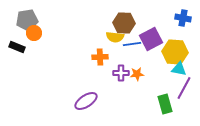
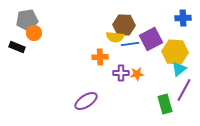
blue cross: rotated 14 degrees counterclockwise
brown hexagon: moved 2 px down
blue line: moved 2 px left
cyan triangle: rotated 49 degrees counterclockwise
purple line: moved 2 px down
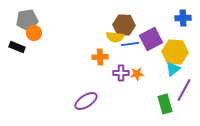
cyan triangle: moved 6 px left
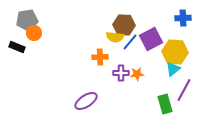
blue line: moved 2 px up; rotated 42 degrees counterclockwise
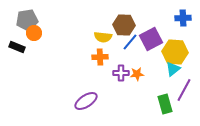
yellow semicircle: moved 12 px left
